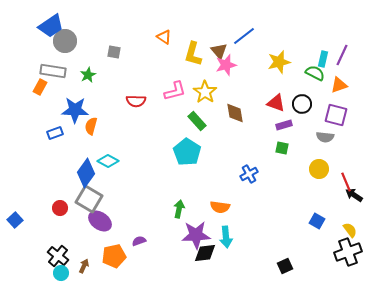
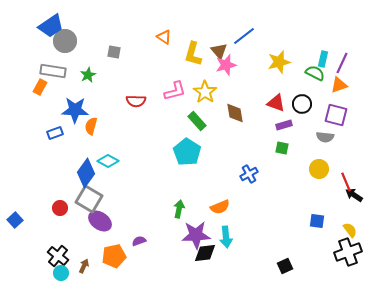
purple line at (342, 55): moved 8 px down
orange semicircle at (220, 207): rotated 30 degrees counterclockwise
blue square at (317, 221): rotated 21 degrees counterclockwise
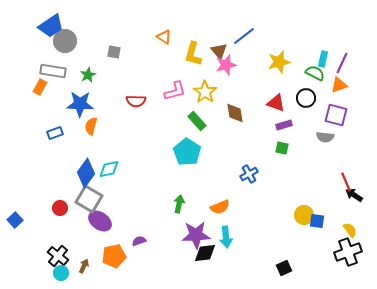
black circle at (302, 104): moved 4 px right, 6 px up
blue star at (75, 110): moved 5 px right, 6 px up
cyan diamond at (108, 161): moved 1 px right, 8 px down; rotated 40 degrees counterclockwise
yellow circle at (319, 169): moved 15 px left, 46 px down
green arrow at (179, 209): moved 5 px up
black square at (285, 266): moved 1 px left, 2 px down
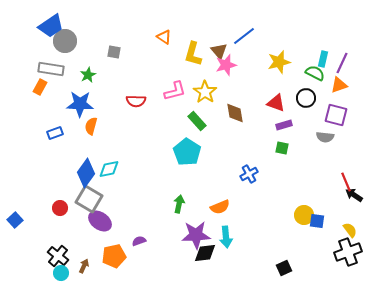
gray rectangle at (53, 71): moved 2 px left, 2 px up
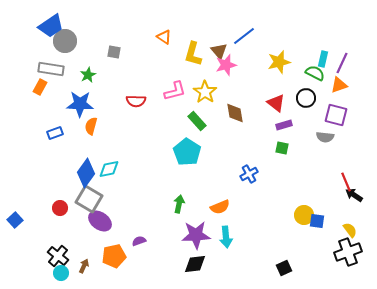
red triangle at (276, 103): rotated 18 degrees clockwise
black diamond at (205, 253): moved 10 px left, 11 px down
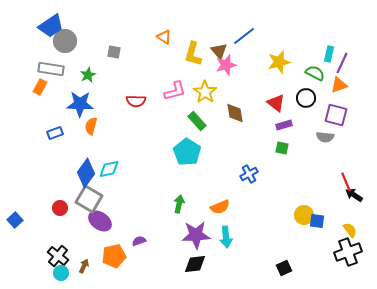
cyan rectangle at (323, 59): moved 6 px right, 5 px up
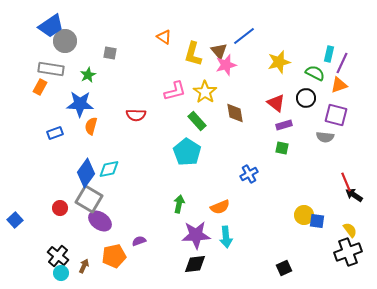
gray square at (114, 52): moved 4 px left, 1 px down
red semicircle at (136, 101): moved 14 px down
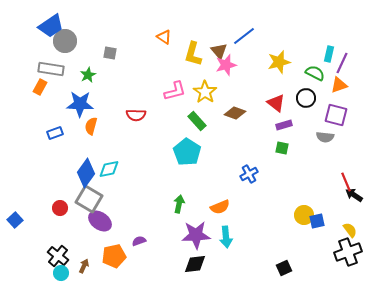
brown diamond at (235, 113): rotated 60 degrees counterclockwise
blue square at (317, 221): rotated 21 degrees counterclockwise
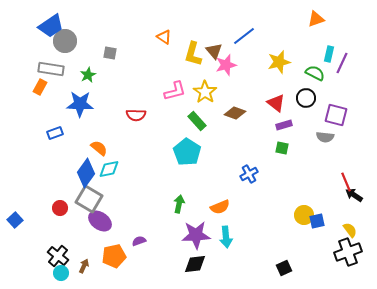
brown triangle at (219, 51): moved 5 px left
orange triangle at (339, 85): moved 23 px left, 66 px up
orange semicircle at (91, 126): moved 8 px right, 22 px down; rotated 114 degrees clockwise
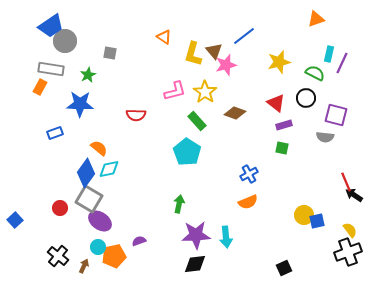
orange semicircle at (220, 207): moved 28 px right, 5 px up
cyan circle at (61, 273): moved 37 px right, 26 px up
